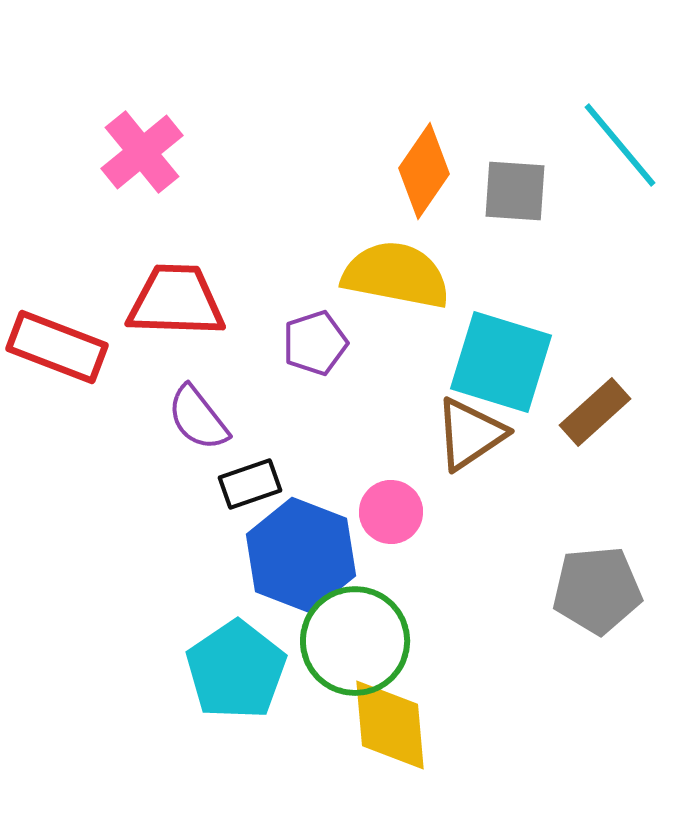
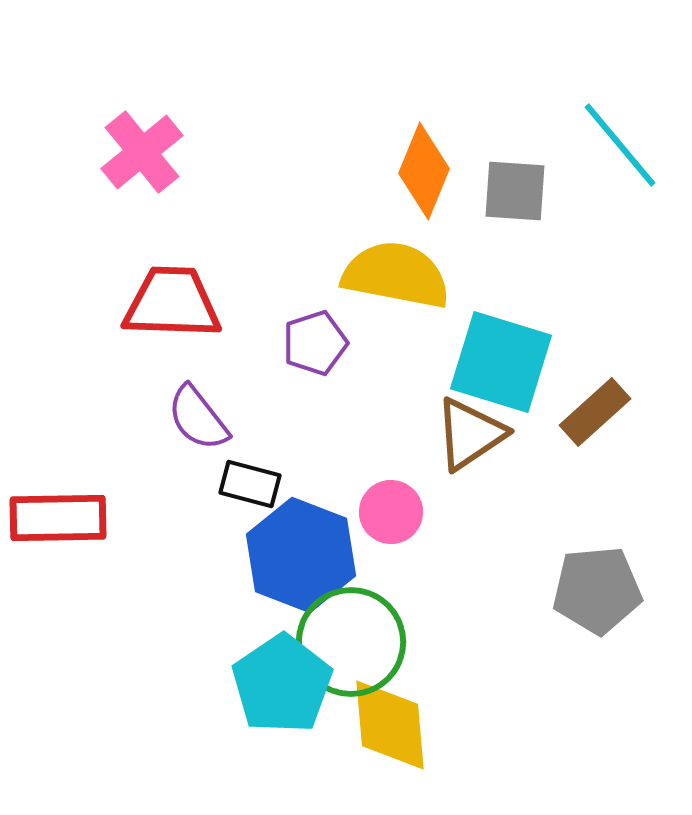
orange diamond: rotated 12 degrees counterclockwise
red trapezoid: moved 4 px left, 2 px down
red rectangle: moved 1 px right, 171 px down; rotated 22 degrees counterclockwise
black rectangle: rotated 34 degrees clockwise
green circle: moved 4 px left, 1 px down
cyan pentagon: moved 46 px right, 14 px down
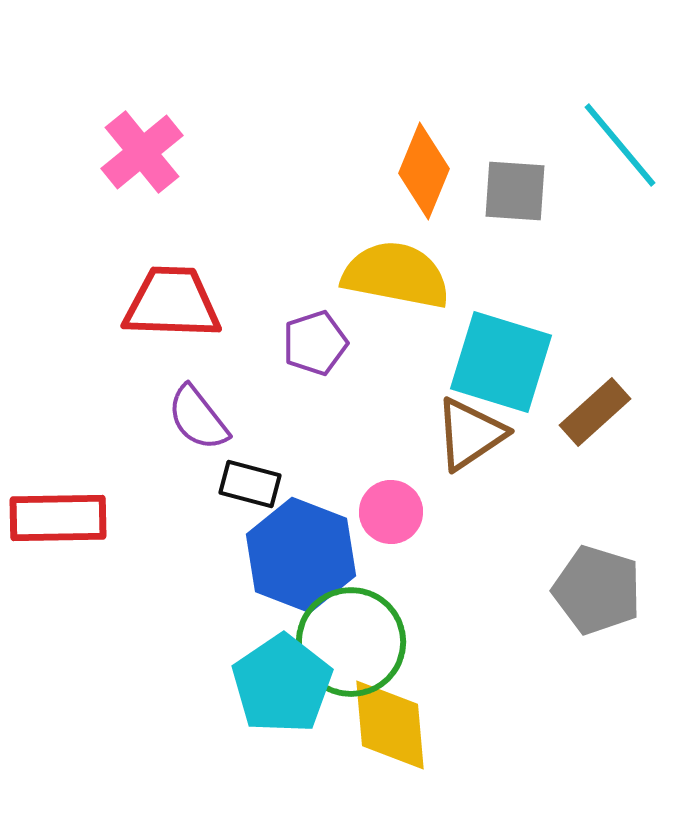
gray pentagon: rotated 22 degrees clockwise
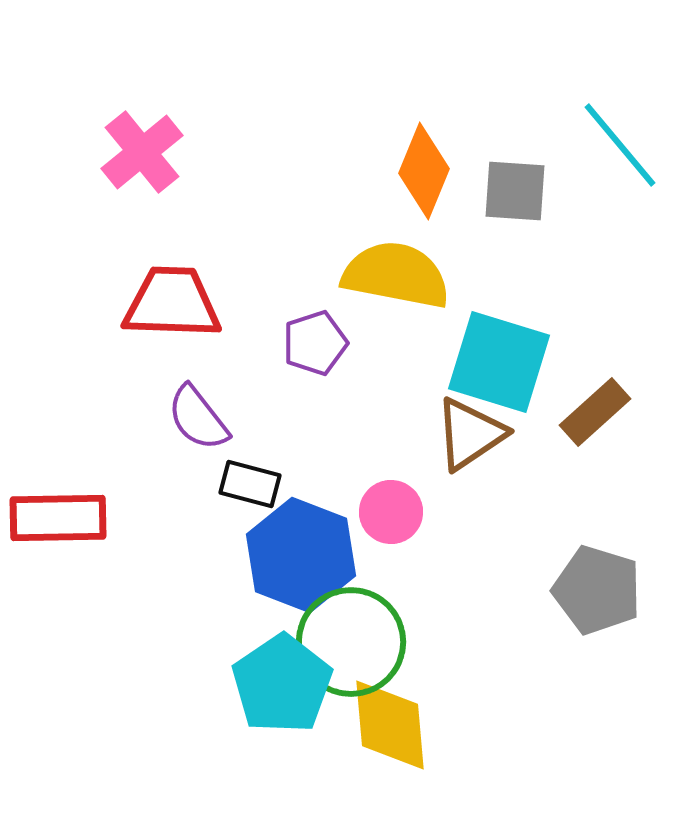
cyan square: moved 2 px left
